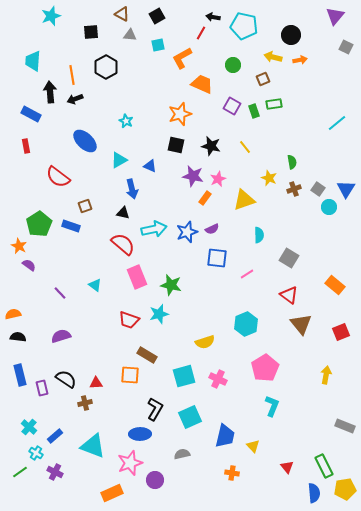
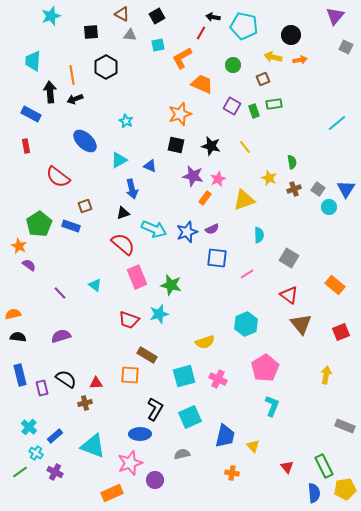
black triangle at (123, 213): rotated 32 degrees counterclockwise
cyan arrow at (154, 229): rotated 35 degrees clockwise
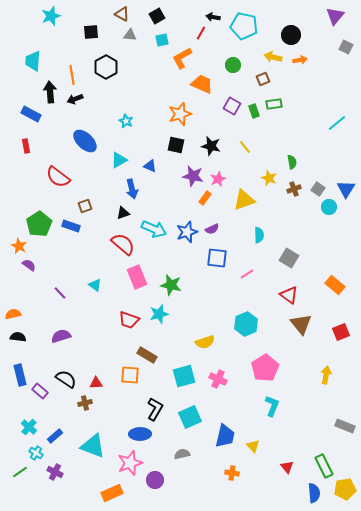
cyan square at (158, 45): moved 4 px right, 5 px up
purple rectangle at (42, 388): moved 2 px left, 3 px down; rotated 35 degrees counterclockwise
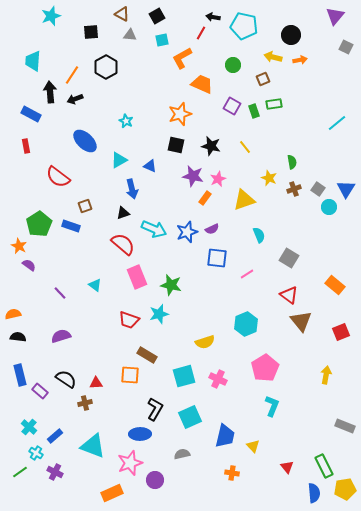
orange line at (72, 75): rotated 42 degrees clockwise
cyan semicircle at (259, 235): rotated 21 degrees counterclockwise
brown triangle at (301, 324): moved 3 px up
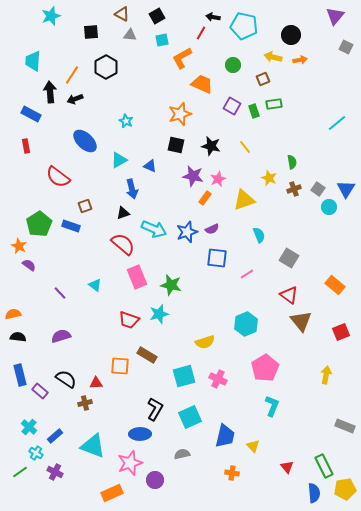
orange square at (130, 375): moved 10 px left, 9 px up
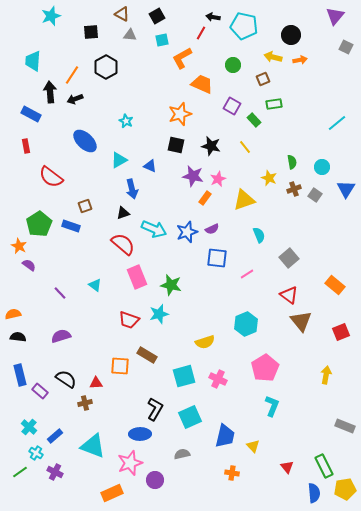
green rectangle at (254, 111): moved 9 px down; rotated 24 degrees counterclockwise
red semicircle at (58, 177): moved 7 px left
gray square at (318, 189): moved 3 px left, 6 px down
cyan circle at (329, 207): moved 7 px left, 40 px up
gray square at (289, 258): rotated 18 degrees clockwise
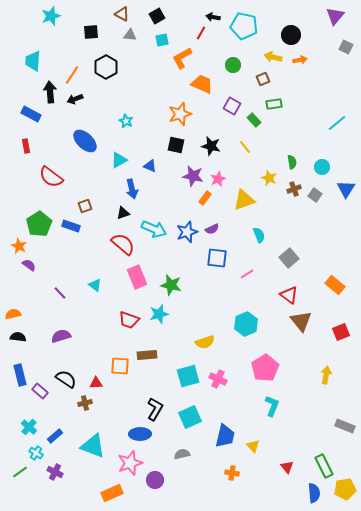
brown rectangle at (147, 355): rotated 36 degrees counterclockwise
cyan square at (184, 376): moved 4 px right
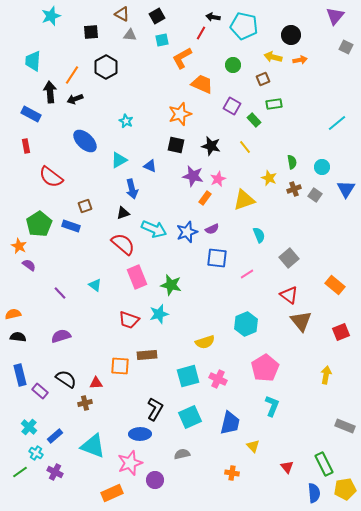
blue trapezoid at (225, 436): moved 5 px right, 13 px up
green rectangle at (324, 466): moved 2 px up
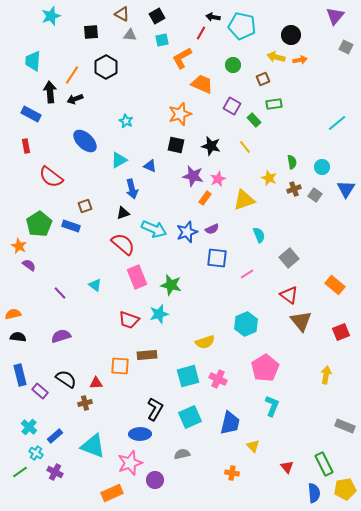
cyan pentagon at (244, 26): moved 2 px left
yellow arrow at (273, 57): moved 3 px right
